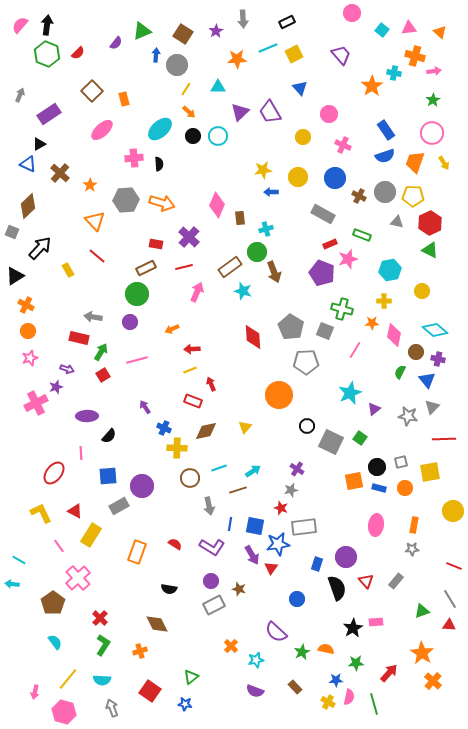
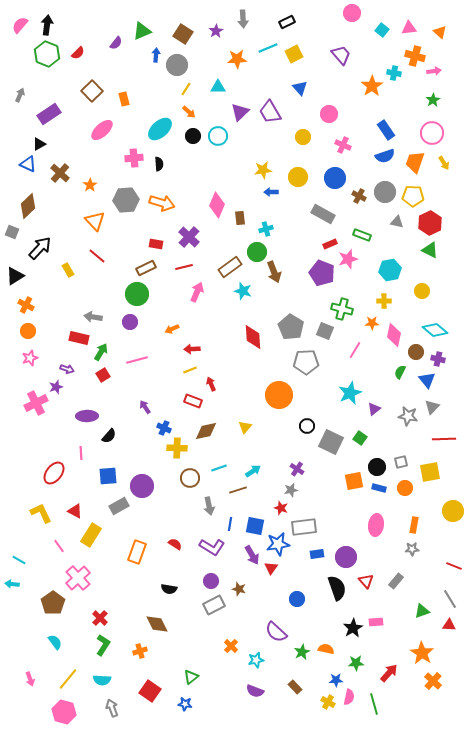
blue rectangle at (317, 564): moved 10 px up; rotated 64 degrees clockwise
pink arrow at (35, 692): moved 5 px left, 13 px up; rotated 32 degrees counterclockwise
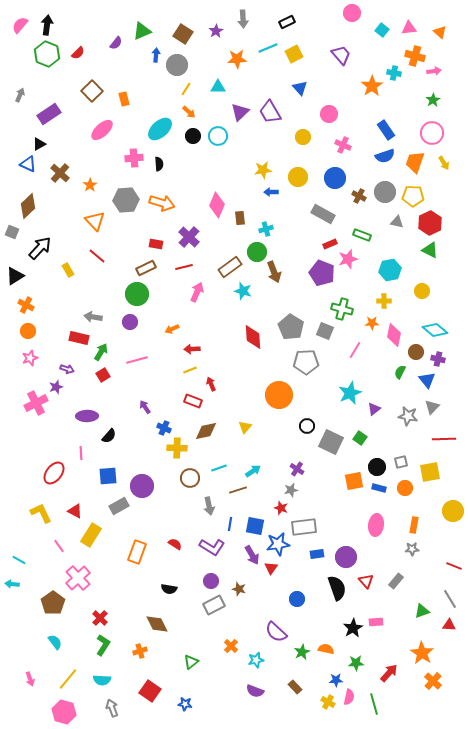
green triangle at (191, 677): moved 15 px up
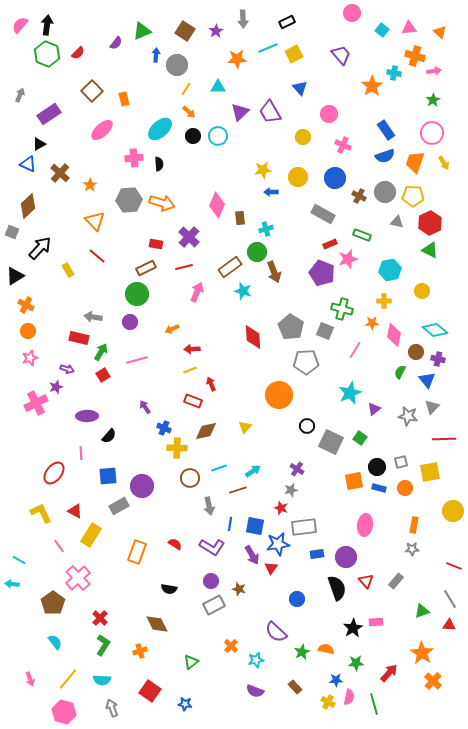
brown square at (183, 34): moved 2 px right, 3 px up
gray hexagon at (126, 200): moved 3 px right
pink ellipse at (376, 525): moved 11 px left
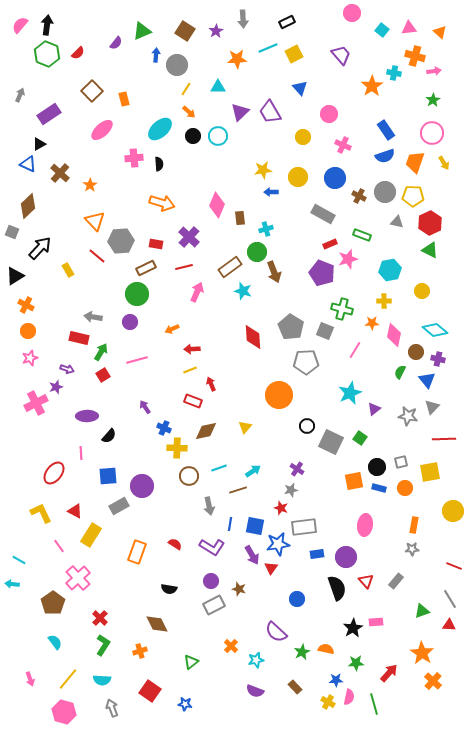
gray hexagon at (129, 200): moved 8 px left, 41 px down
brown circle at (190, 478): moved 1 px left, 2 px up
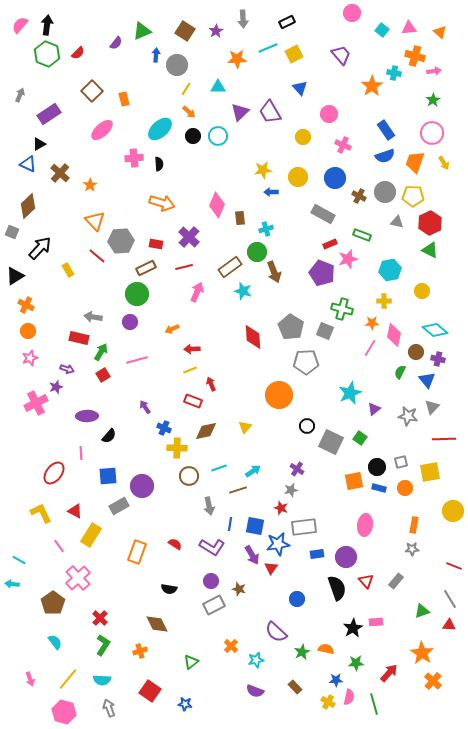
pink line at (355, 350): moved 15 px right, 2 px up
gray arrow at (112, 708): moved 3 px left
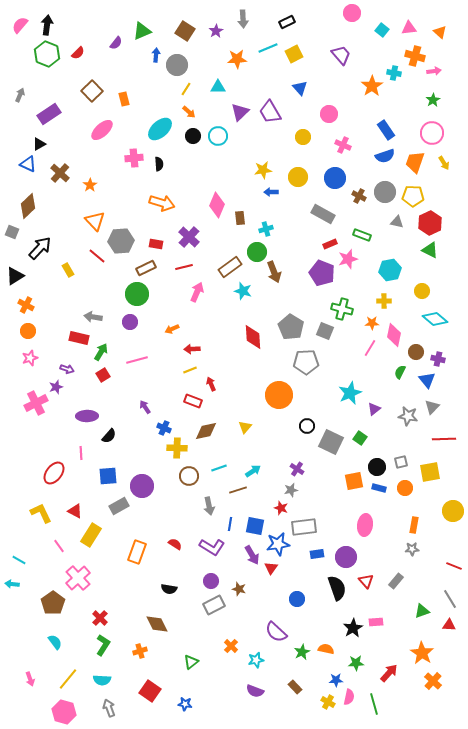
cyan diamond at (435, 330): moved 11 px up
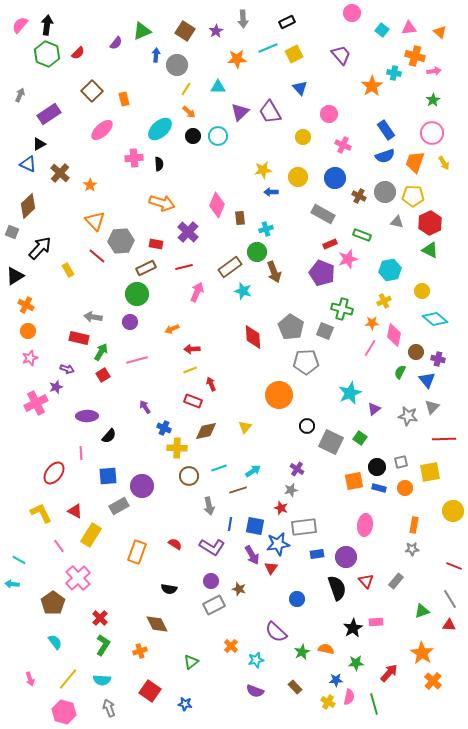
purple cross at (189, 237): moved 1 px left, 5 px up
yellow cross at (384, 301): rotated 24 degrees counterclockwise
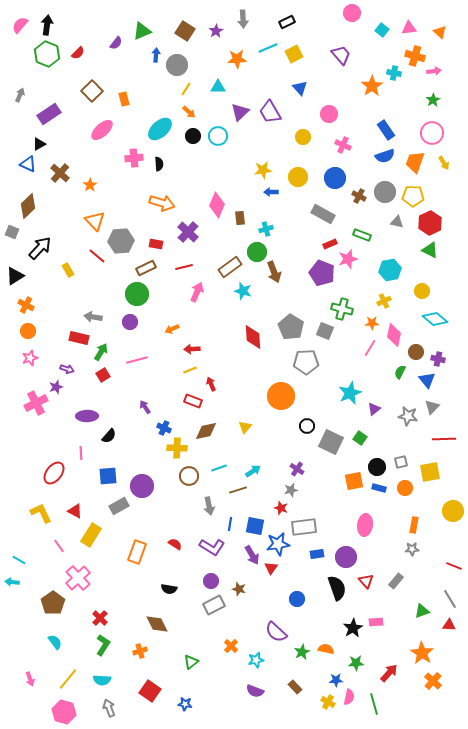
orange circle at (279, 395): moved 2 px right, 1 px down
cyan arrow at (12, 584): moved 2 px up
